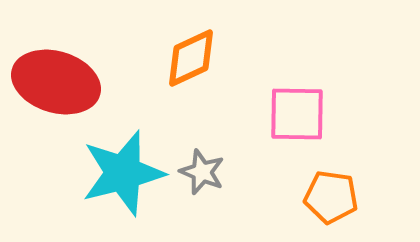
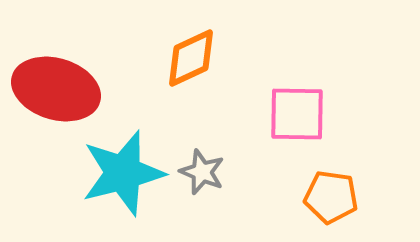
red ellipse: moved 7 px down
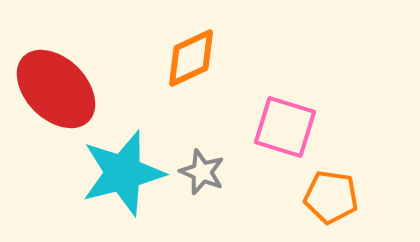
red ellipse: rotated 28 degrees clockwise
pink square: moved 12 px left, 13 px down; rotated 16 degrees clockwise
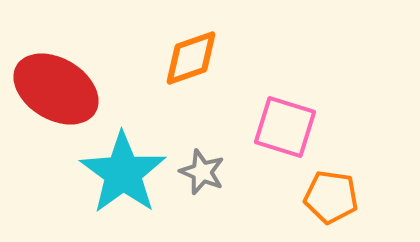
orange diamond: rotated 6 degrees clockwise
red ellipse: rotated 14 degrees counterclockwise
cyan star: rotated 22 degrees counterclockwise
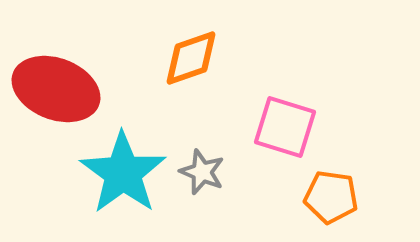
red ellipse: rotated 10 degrees counterclockwise
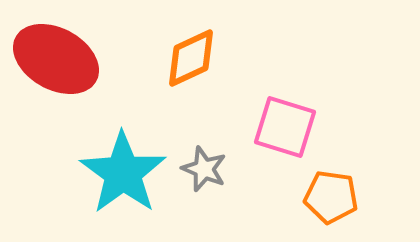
orange diamond: rotated 6 degrees counterclockwise
red ellipse: moved 30 px up; rotated 8 degrees clockwise
gray star: moved 2 px right, 3 px up
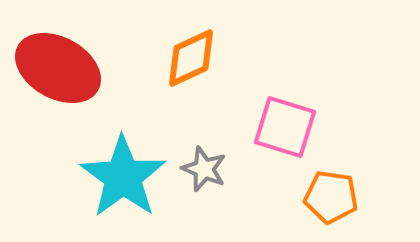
red ellipse: moved 2 px right, 9 px down
cyan star: moved 4 px down
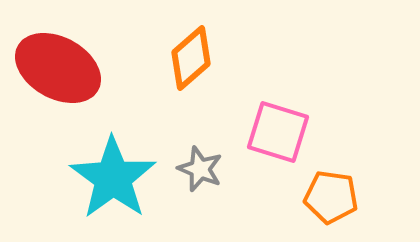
orange diamond: rotated 16 degrees counterclockwise
pink square: moved 7 px left, 5 px down
gray star: moved 4 px left
cyan star: moved 10 px left, 1 px down
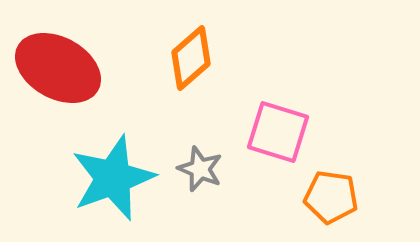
cyan star: rotated 16 degrees clockwise
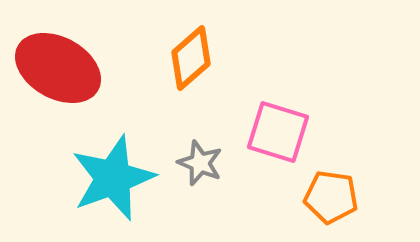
gray star: moved 6 px up
